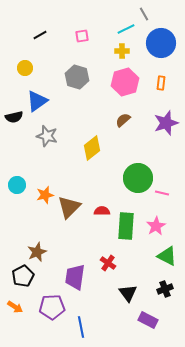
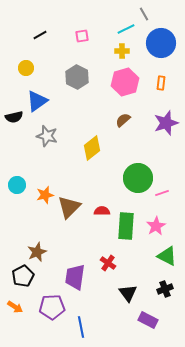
yellow circle: moved 1 px right
gray hexagon: rotated 10 degrees clockwise
pink line: rotated 32 degrees counterclockwise
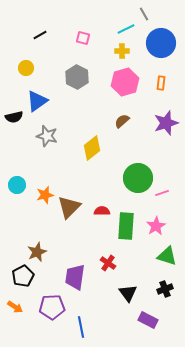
pink square: moved 1 px right, 2 px down; rotated 24 degrees clockwise
brown semicircle: moved 1 px left, 1 px down
green triangle: rotated 10 degrees counterclockwise
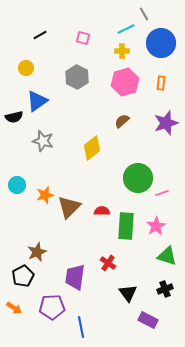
gray star: moved 4 px left, 5 px down
orange arrow: moved 1 px left, 1 px down
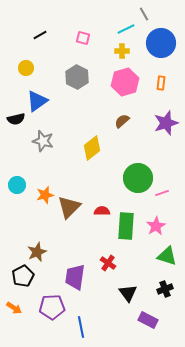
black semicircle: moved 2 px right, 2 px down
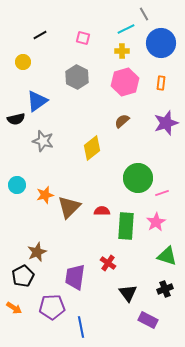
yellow circle: moved 3 px left, 6 px up
pink star: moved 4 px up
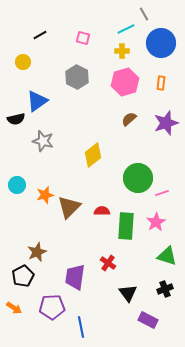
brown semicircle: moved 7 px right, 2 px up
yellow diamond: moved 1 px right, 7 px down
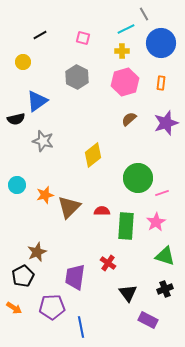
green triangle: moved 2 px left
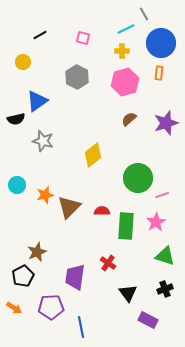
orange rectangle: moved 2 px left, 10 px up
pink line: moved 2 px down
purple pentagon: moved 1 px left
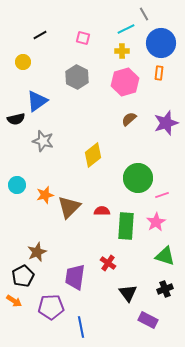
orange arrow: moved 7 px up
